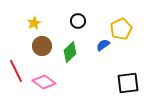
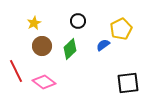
green diamond: moved 3 px up
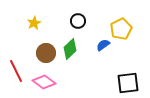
brown circle: moved 4 px right, 7 px down
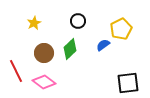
brown circle: moved 2 px left
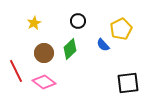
blue semicircle: rotated 96 degrees counterclockwise
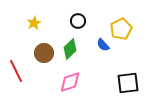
pink diamond: moved 26 px right; rotated 55 degrees counterclockwise
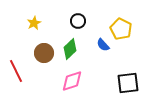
yellow pentagon: rotated 20 degrees counterclockwise
pink diamond: moved 2 px right, 1 px up
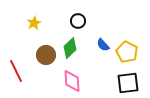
yellow pentagon: moved 6 px right, 23 px down
green diamond: moved 1 px up
brown circle: moved 2 px right, 2 px down
pink diamond: rotated 75 degrees counterclockwise
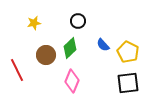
yellow star: rotated 16 degrees clockwise
yellow pentagon: moved 1 px right
red line: moved 1 px right, 1 px up
pink diamond: rotated 25 degrees clockwise
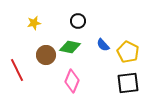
green diamond: moved 1 px up; rotated 55 degrees clockwise
